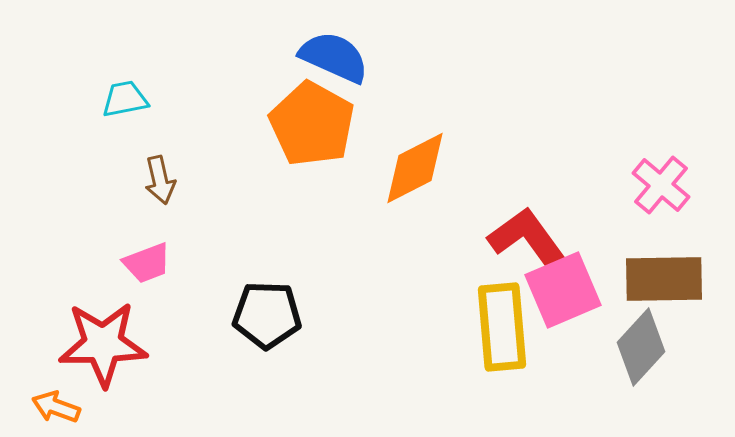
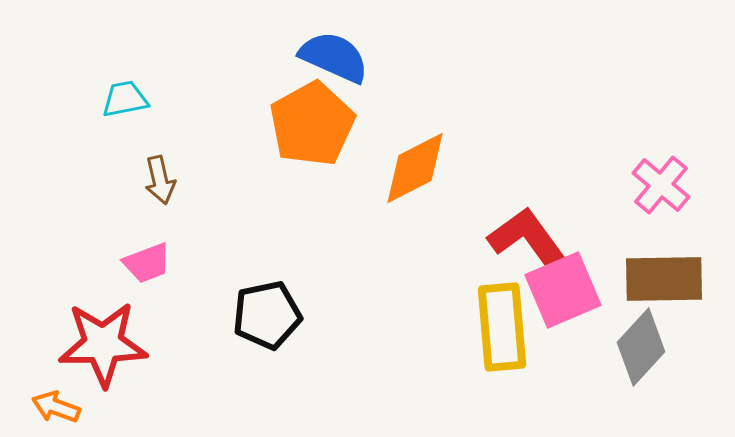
orange pentagon: rotated 14 degrees clockwise
black pentagon: rotated 14 degrees counterclockwise
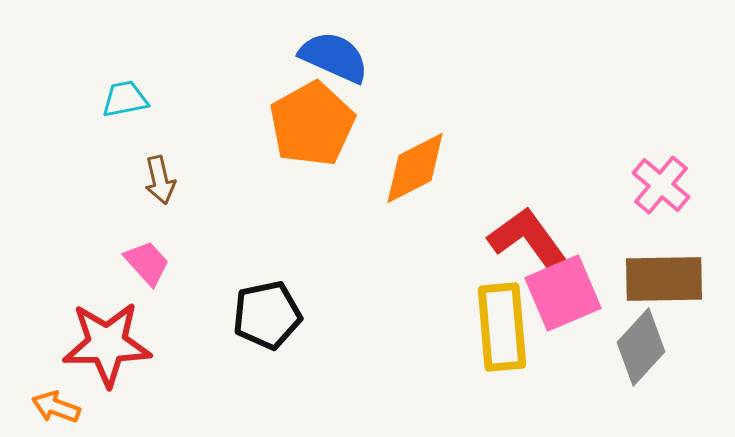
pink trapezoid: rotated 111 degrees counterclockwise
pink square: moved 3 px down
red star: moved 4 px right
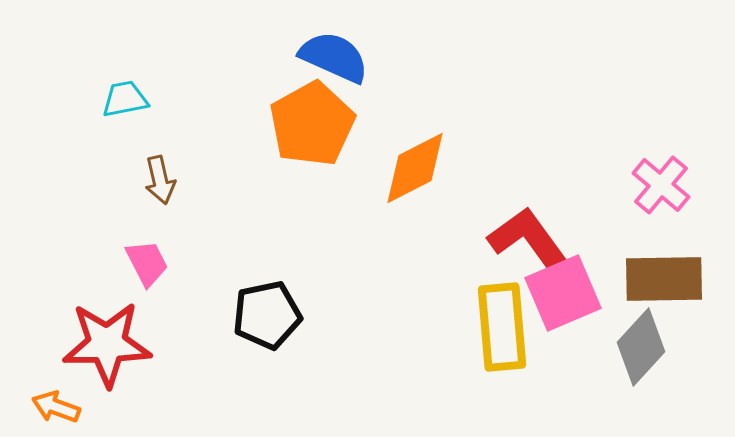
pink trapezoid: rotated 15 degrees clockwise
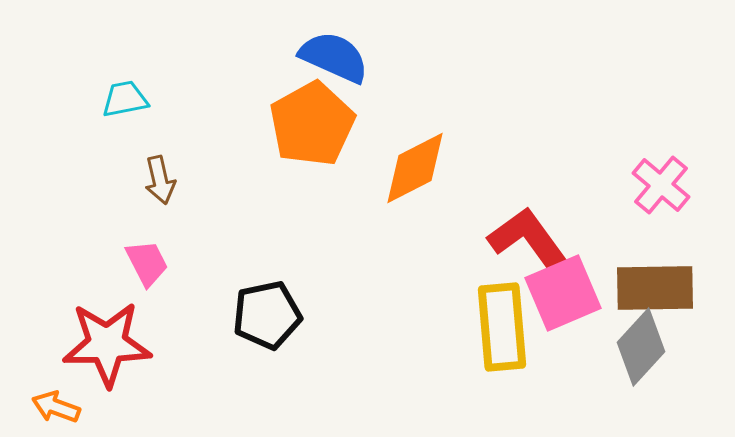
brown rectangle: moved 9 px left, 9 px down
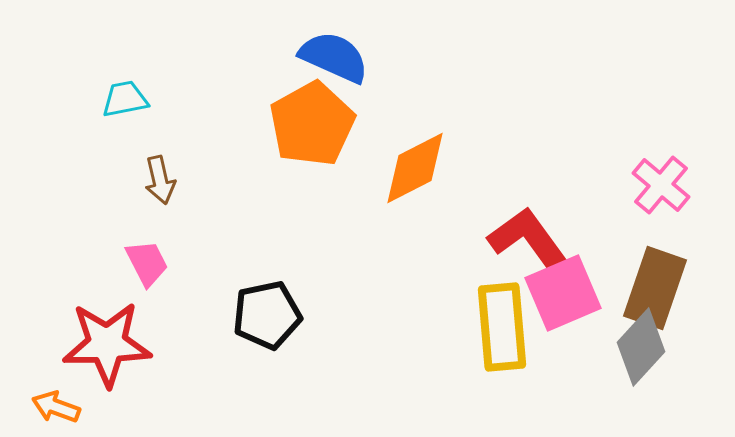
brown rectangle: rotated 70 degrees counterclockwise
